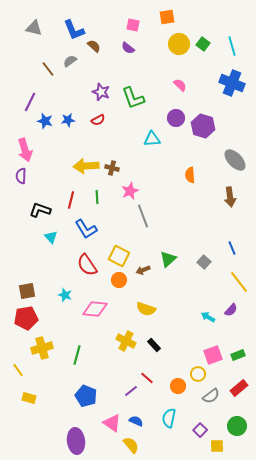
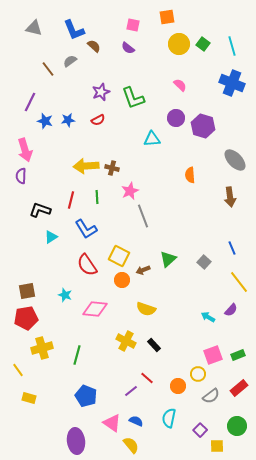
purple star at (101, 92): rotated 30 degrees clockwise
cyan triangle at (51, 237): rotated 40 degrees clockwise
orange circle at (119, 280): moved 3 px right
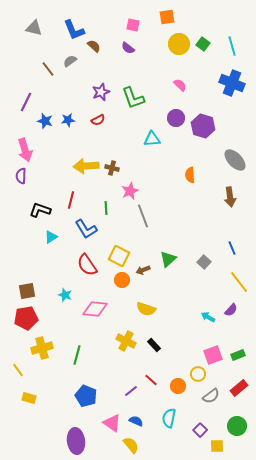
purple line at (30, 102): moved 4 px left
green line at (97, 197): moved 9 px right, 11 px down
red line at (147, 378): moved 4 px right, 2 px down
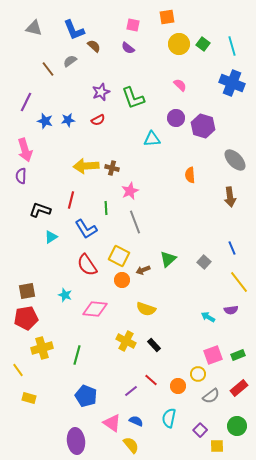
gray line at (143, 216): moved 8 px left, 6 px down
purple semicircle at (231, 310): rotated 40 degrees clockwise
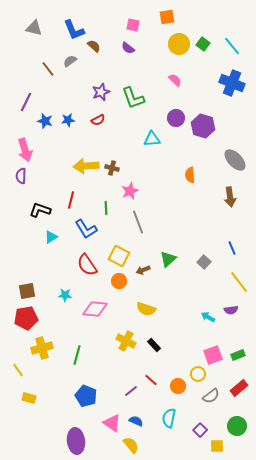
cyan line at (232, 46): rotated 24 degrees counterclockwise
pink semicircle at (180, 85): moved 5 px left, 5 px up
gray line at (135, 222): moved 3 px right
orange circle at (122, 280): moved 3 px left, 1 px down
cyan star at (65, 295): rotated 16 degrees counterclockwise
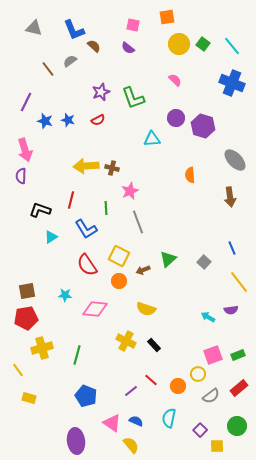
blue star at (68, 120): rotated 24 degrees clockwise
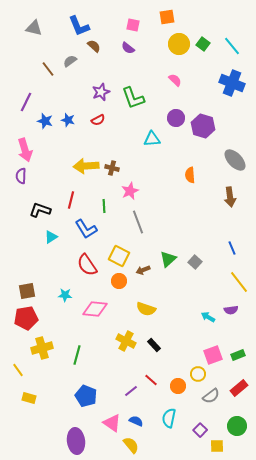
blue L-shape at (74, 30): moved 5 px right, 4 px up
green line at (106, 208): moved 2 px left, 2 px up
gray square at (204, 262): moved 9 px left
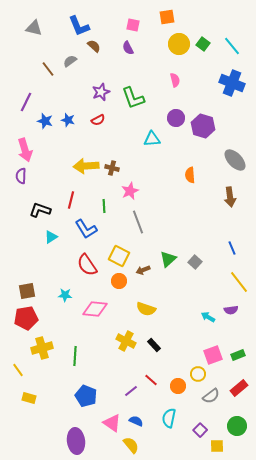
purple semicircle at (128, 48): rotated 24 degrees clockwise
pink semicircle at (175, 80): rotated 32 degrees clockwise
green line at (77, 355): moved 2 px left, 1 px down; rotated 12 degrees counterclockwise
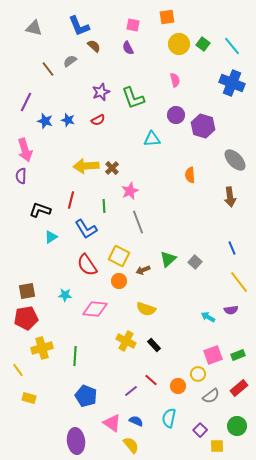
purple circle at (176, 118): moved 3 px up
brown cross at (112, 168): rotated 32 degrees clockwise
